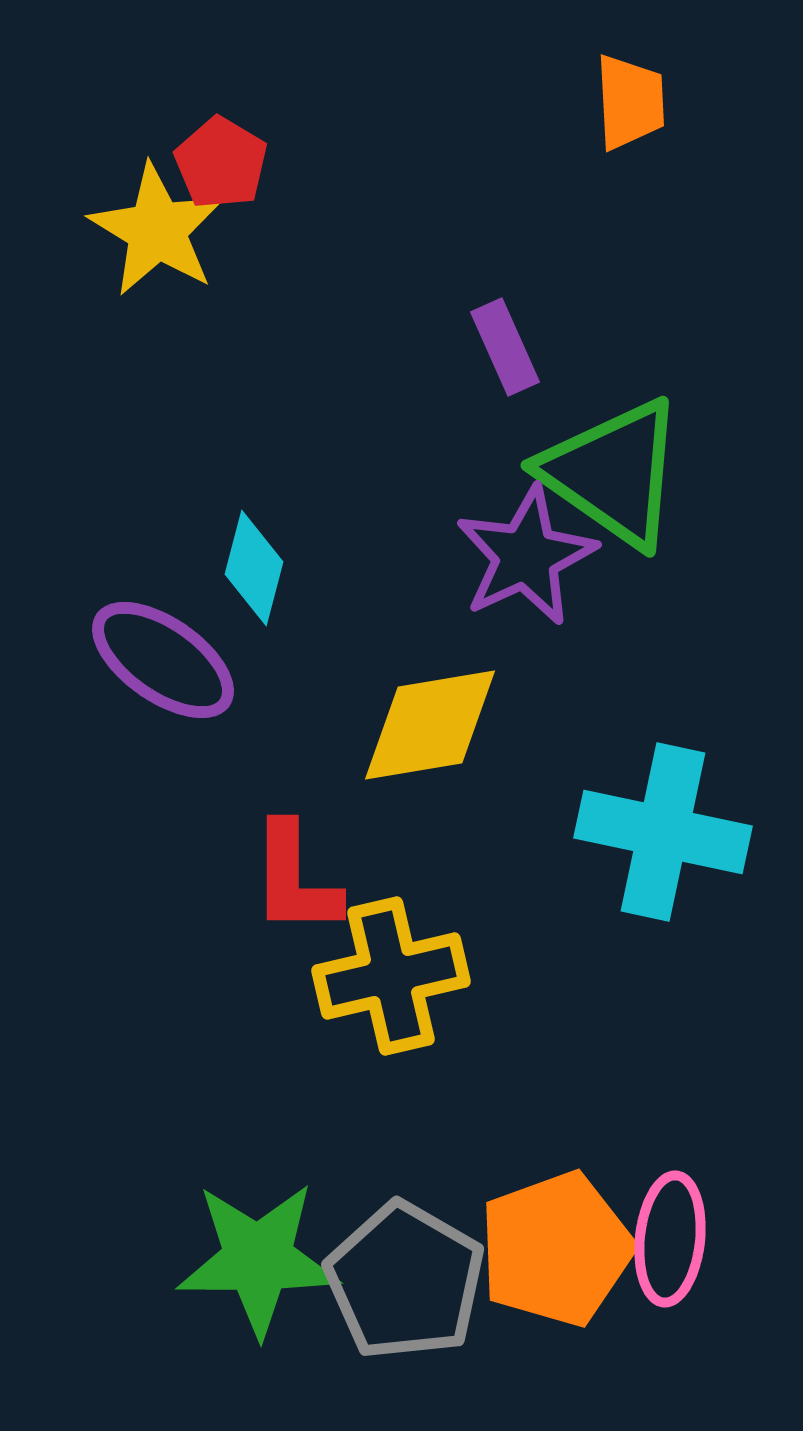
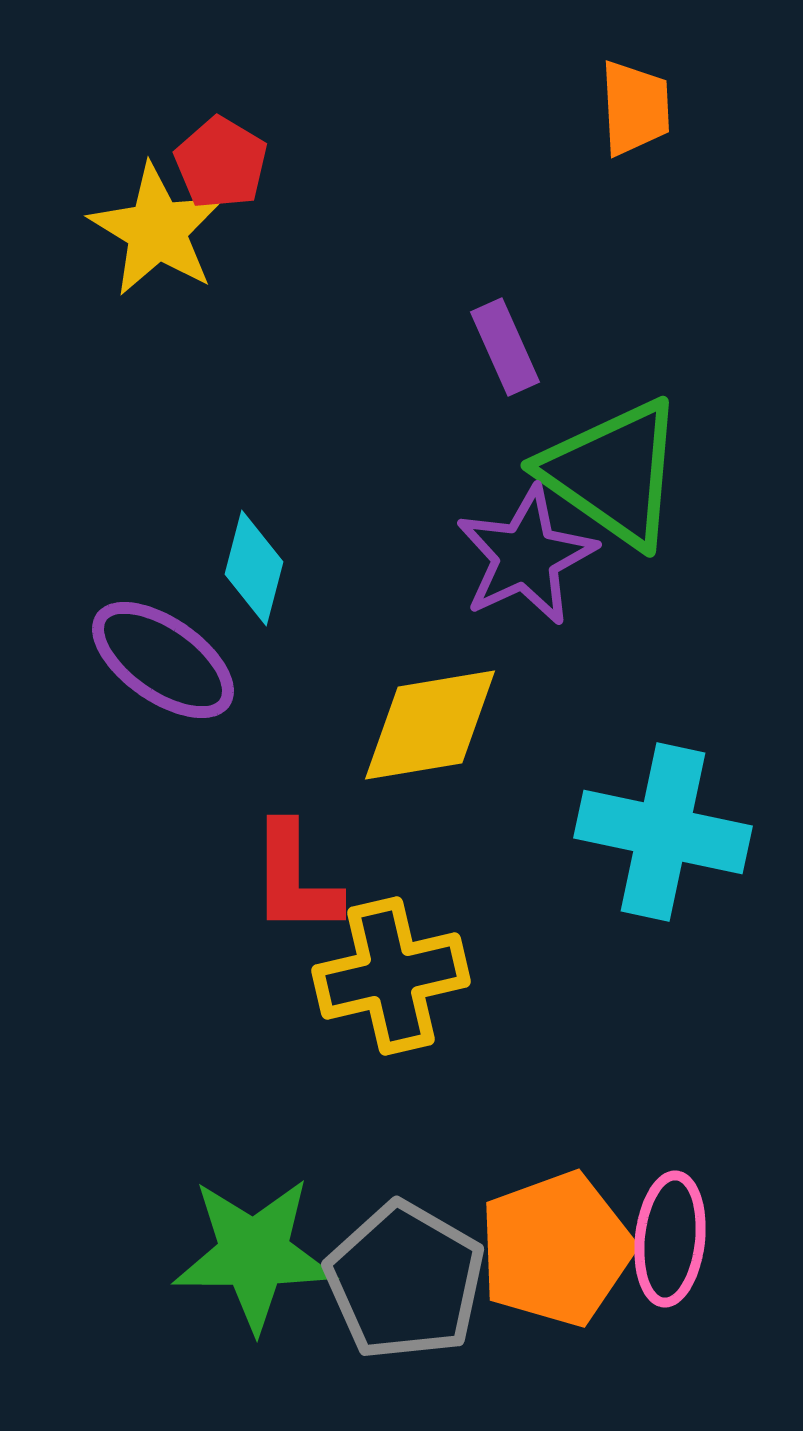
orange trapezoid: moved 5 px right, 6 px down
green star: moved 4 px left, 5 px up
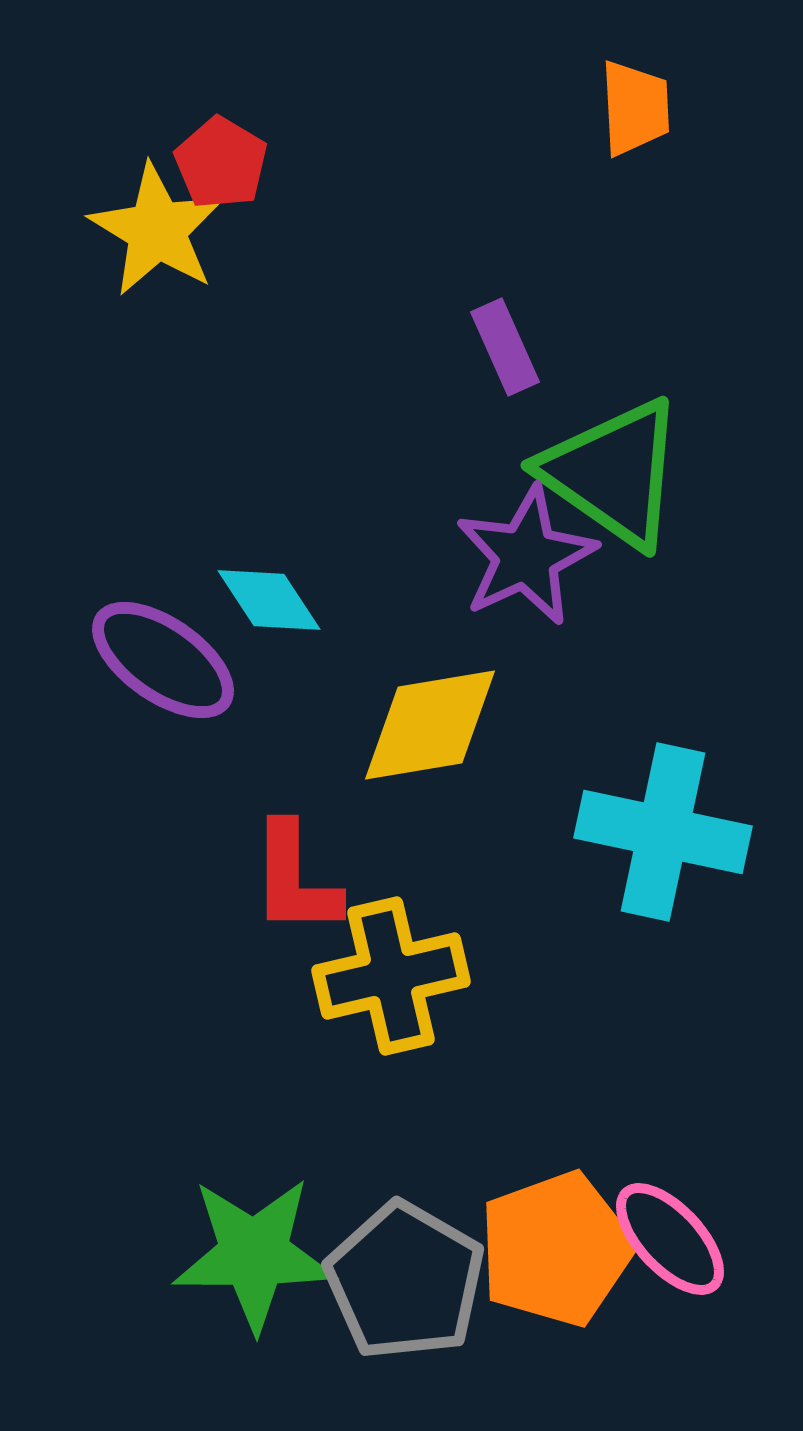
cyan diamond: moved 15 px right, 32 px down; rotated 48 degrees counterclockwise
pink ellipse: rotated 49 degrees counterclockwise
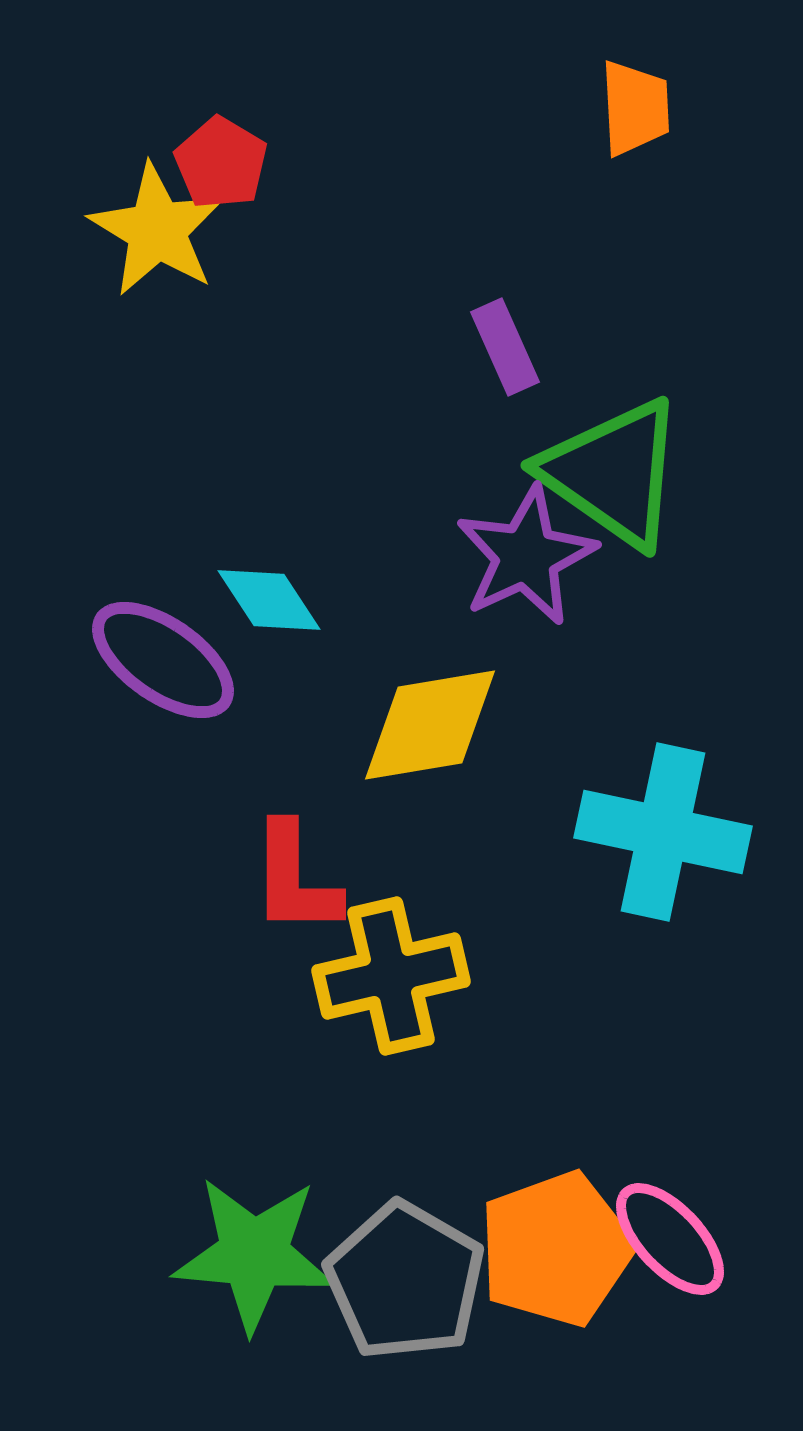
green star: rotated 5 degrees clockwise
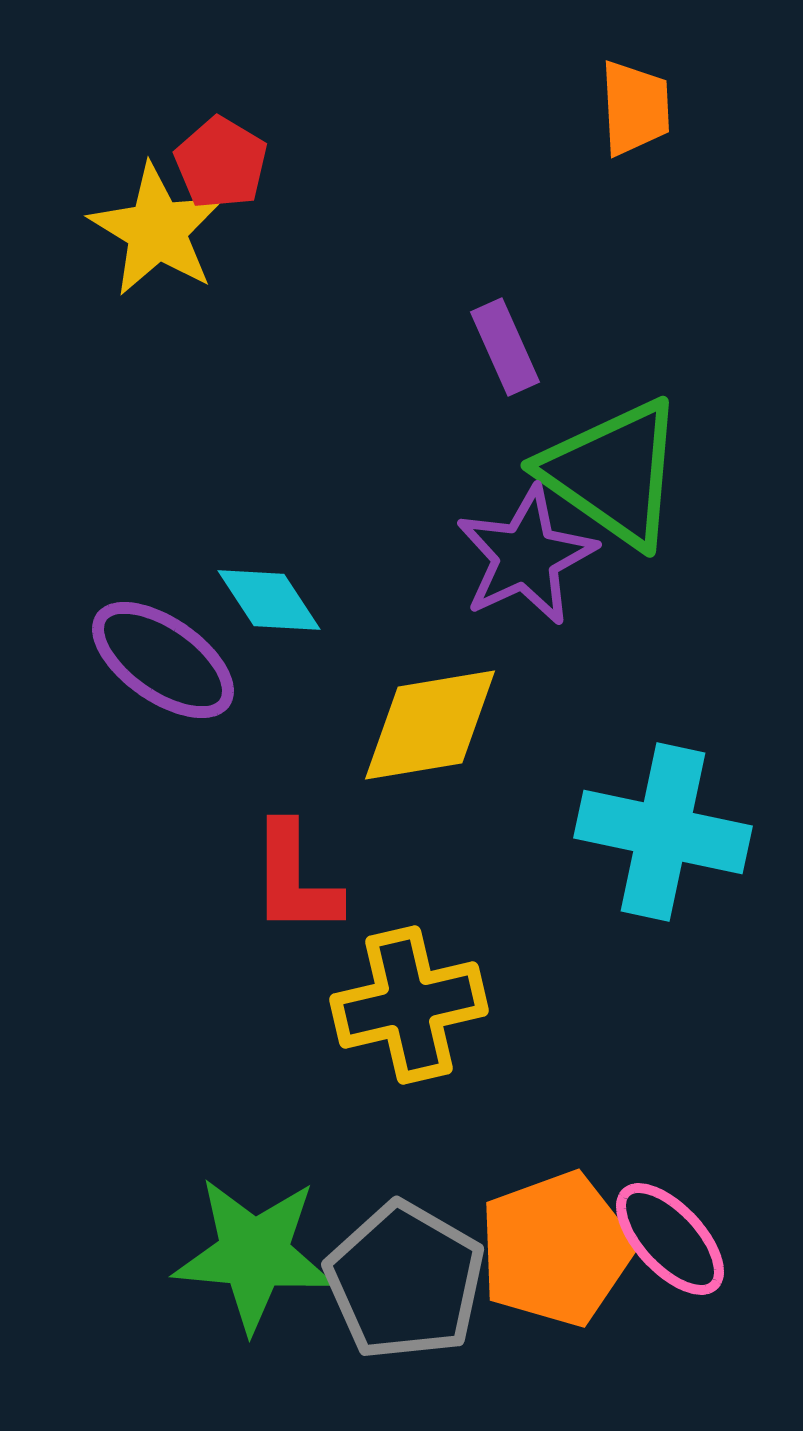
yellow cross: moved 18 px right, 29 px down
